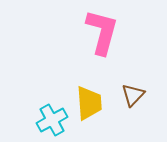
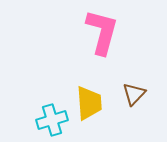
brown triangle: moved 1 px right, 1 px up
cyan cross: rotated 12 degrees clockwise
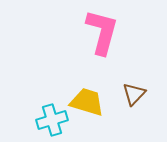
yellow trapezoid: moved 2 px left, 1 px up; rotated 69 degrees counterclockwise
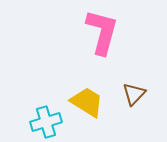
yellow trapezoid: rotated 15 degrees clockwise
cyan cross: moved 6 px left, 2 px down
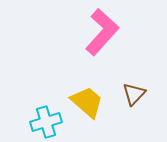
pink L-shape: rotated 27 degrees clockwise
yellow trapezoid: rotated 9 degrees clockwise
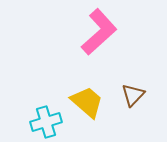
pink L-shape: moved 3 px left; rotated 6 degrees clockwise
brown triangle: moved 1 px left, 1 px down
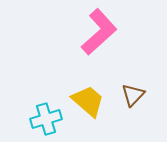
yellow trapezoid: moved 1 px right, 1 px up
cyan cross: moved 3 px up
